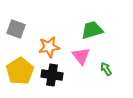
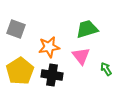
green trapezoid: moved 5 px left, 1 px up
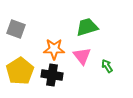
green trapezoid: moved 2 px up
orange star: moved 5 px right, 2 px down; rotated 10 degrees clockwise
pink triangle: moved 1 px right
green arrow: moved 1 px right, 3 px up
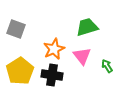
orange star: rotated 25 degrees counterclockwise
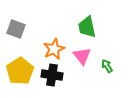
green trapezoid: rotated 85 degrees counterclockwise
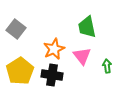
gray square: rotated 18 degrees clockwise
green arrow: rotated 24 degrees clockwise
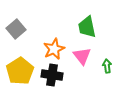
gray square: rotated 12 degrees clockwise
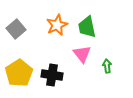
orange star: moved 3 px right, 24 px up
pink triangle: moved 2 px up
yellow pentagon: moved 1 px left, 2 px down
